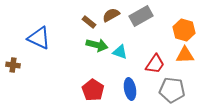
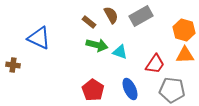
brown semicircle: rotated 90 degrees clockwise
blue ellipse: rotated 15 degrees counterclockwise
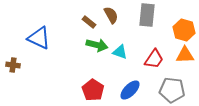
gray rectangle: moved 6 px right, 1 px up; rotated 55 degrees counterclockwise
red trapezoid: moved 1 px left, 5 px up
blue ellipse: moved 1 px down; rotated 70 degrees clockwise
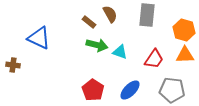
brown semicircle: moved 1 px left, 1 px up
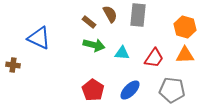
gray rectangle: moved 9 px left
orange hexagon: moved 1 px right, 3 px up
green arrow: moved 3 px left
cyan triangle: moved 2 px right, 1 px down; rotated 14 degrees counterclockwise
red trapezoid: moved 1 px up
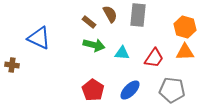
orange triangle: moved 3 px up
brown cross: moved 1 px left
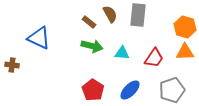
green arrow: moved 2 px left, 1 px down
gray pentagon: rotated 25 degrees counterclockwise
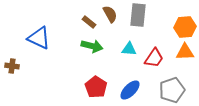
orange hexagon: rotated 20 degrees counterclockwise
cyan triangle: moved 7 px right, 4 px up
brown cross: moved 1 px down
red pentagon: moved 3 px right, 3 px up
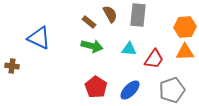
red trapezoid: moved 1 px down
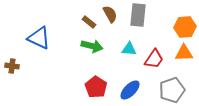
orange triangle: moved 1 px left, 1 px down
